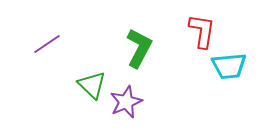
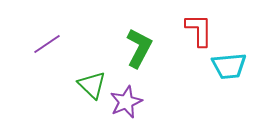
red L-shape: moved 3 px left, 1 px up; rotated 9 degrees counterclockwise
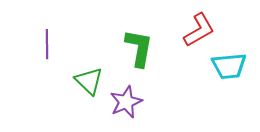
red L-shape: rotated 60 degrees clockwise
purple line: rotated 56 degrees counterclockwise
green L-shape: rotated 18 degrees counterclockwise
green triangle: moved 3 px left, 4 px up
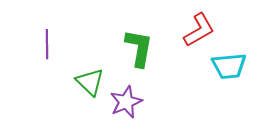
green triangle: moved 1 px right, 1 px down
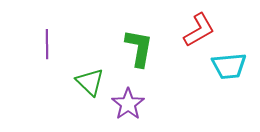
purple star: moved 2 px right, 2 px down; rotated 12 degrees counterclockwise
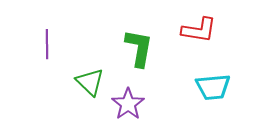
red L-shape: rotated 39 degrees clockwise
cyan trapezoid: moved 16 px left, 21 px down
